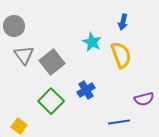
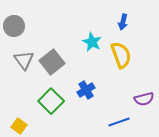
gray triangle: moved 5 px down
blue line: rotated 10 degrees counterclockwise
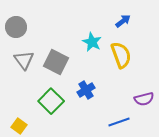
blue arrow: moved 1 px up; rotated 140 degrees counterclockwise
gray circle: moved 2 px right, 1 px down
gray square: moved 4 px right; rotated 25 degrees counterclockwise
